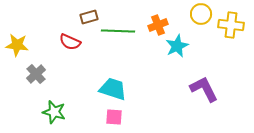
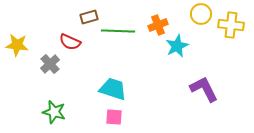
gray cross: moved 14 px right, 10 px up
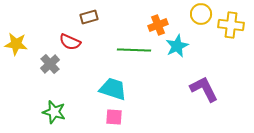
green line: moved 16 px right, 19 px down
yellow star: moved 1 px left, 1 px up
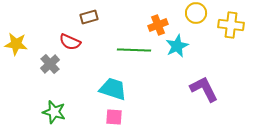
yellow circle: moved 5 px left, 1 px up
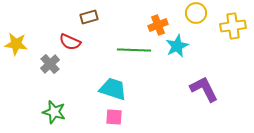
yellow cross: moved 2 px right, 1 px down; rotated 15 degrees counterclockwise
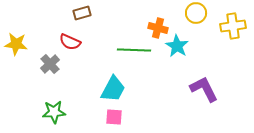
brown rectangle: moved 7 px left, 4 px up
orange cross: moved 3 px down; rotated 36 degrees clockwise
cyan star: rotated 15 degrees counterclockwise
cyan trapezoid: rotated 100 degrees clockwise
green star: rotated 20 degrees counterclockwise
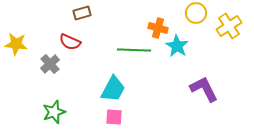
yellow cross: moved 4 px left; rotated 25 degrees counterclockwise
green star: rotated 15 degrees counterclockwise
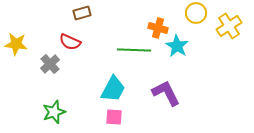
purple L-shape: moved 38 px left, 4 px down
